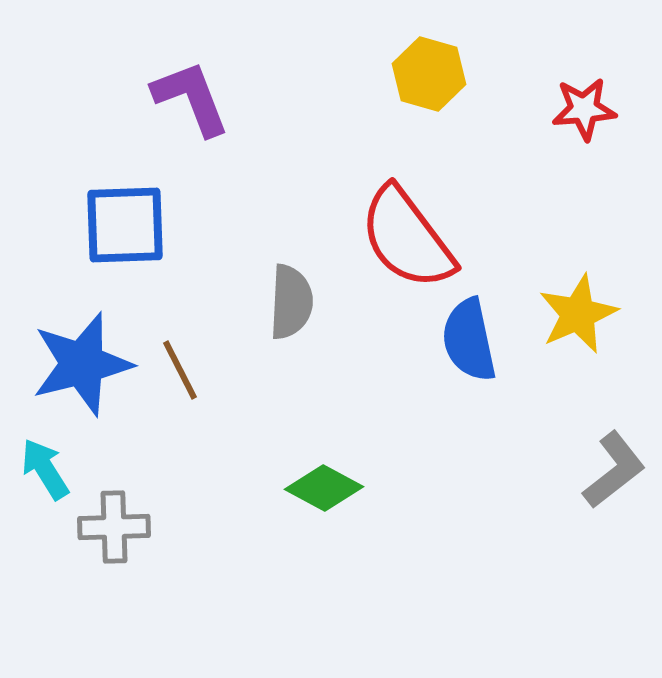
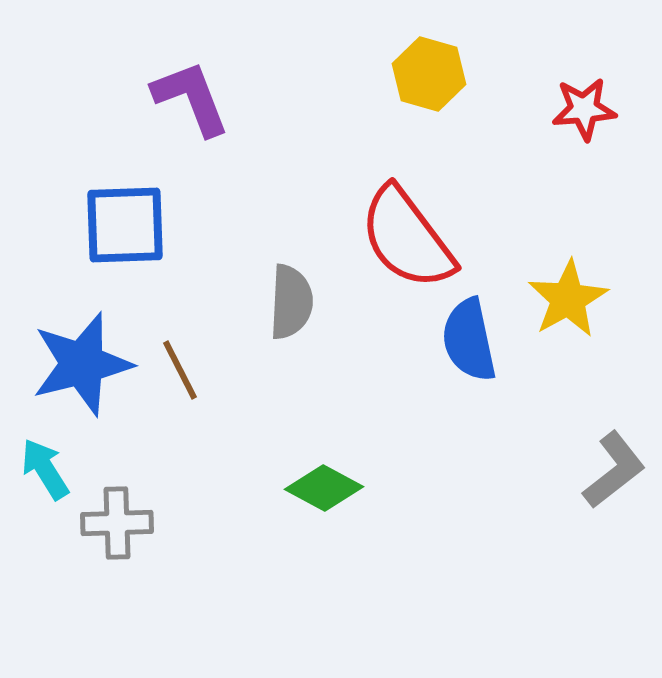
yellow star: moved 10 px left, 15 px up; rotated 6 degrees counterclockwise
gray cross: moved 3 px right, 4 px up
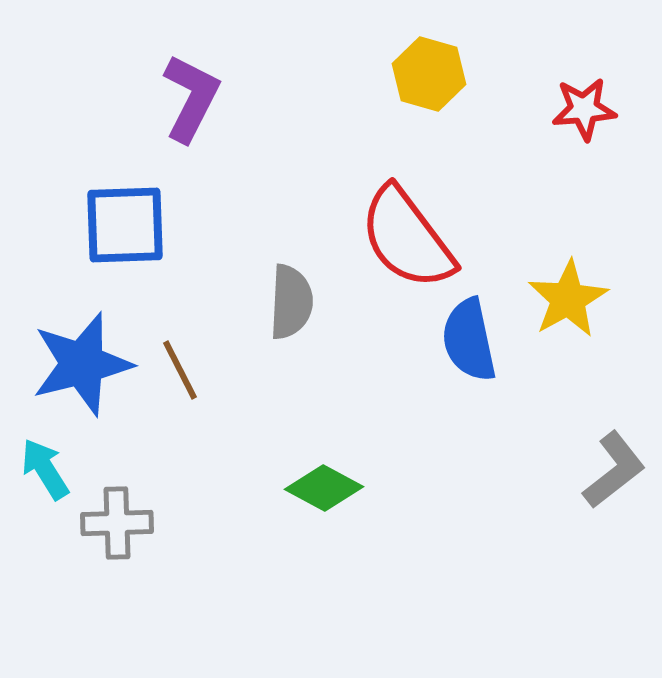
purple L-shape: rotated 48 degrees clockwise
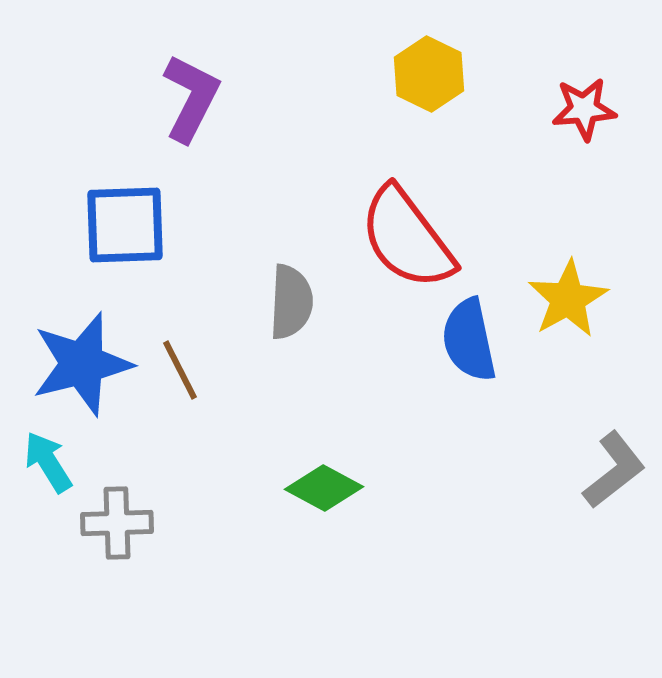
yellow hexagon: rotated 10 degrees clockwise
cyan arrow: moved 3 px right, 7 px up
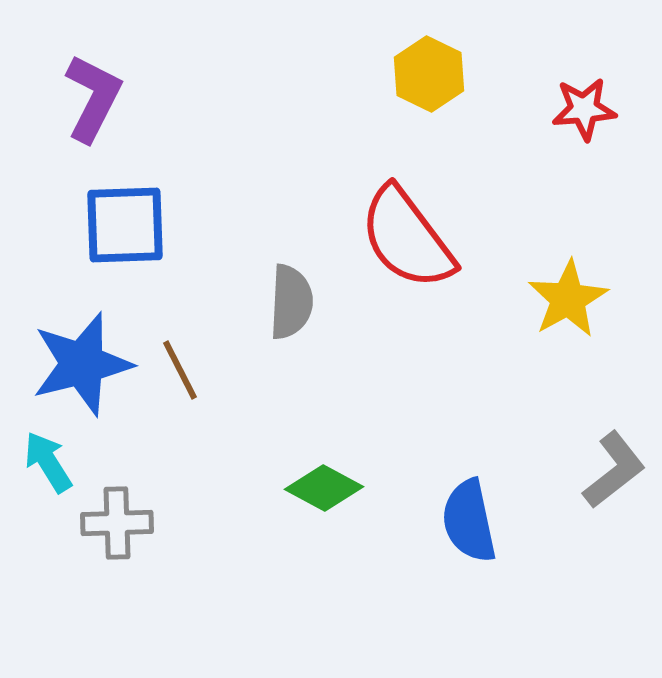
purple L-shape: moved 98 px left
blue semicircle: moved 181 px down
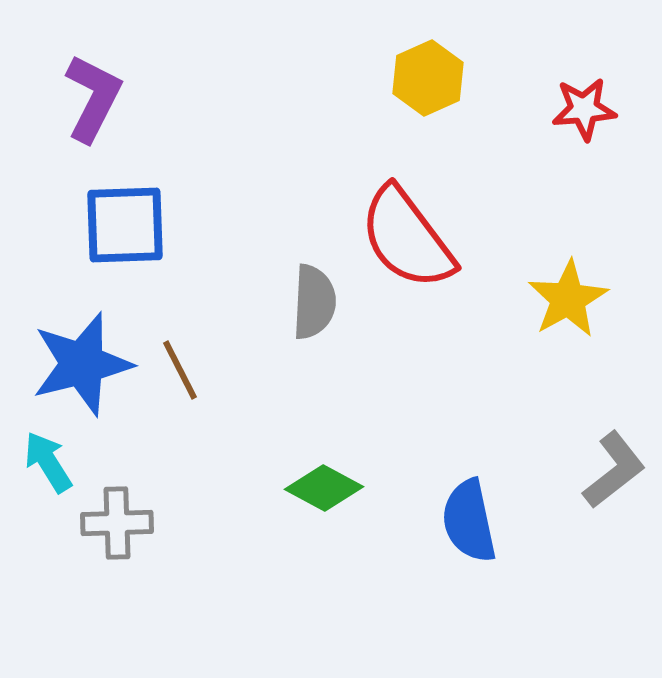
yellow hexagon: moved 1 px left, 4 px down; rotated 10 degrees clockwise
gray semicircle: moved 23 px right
